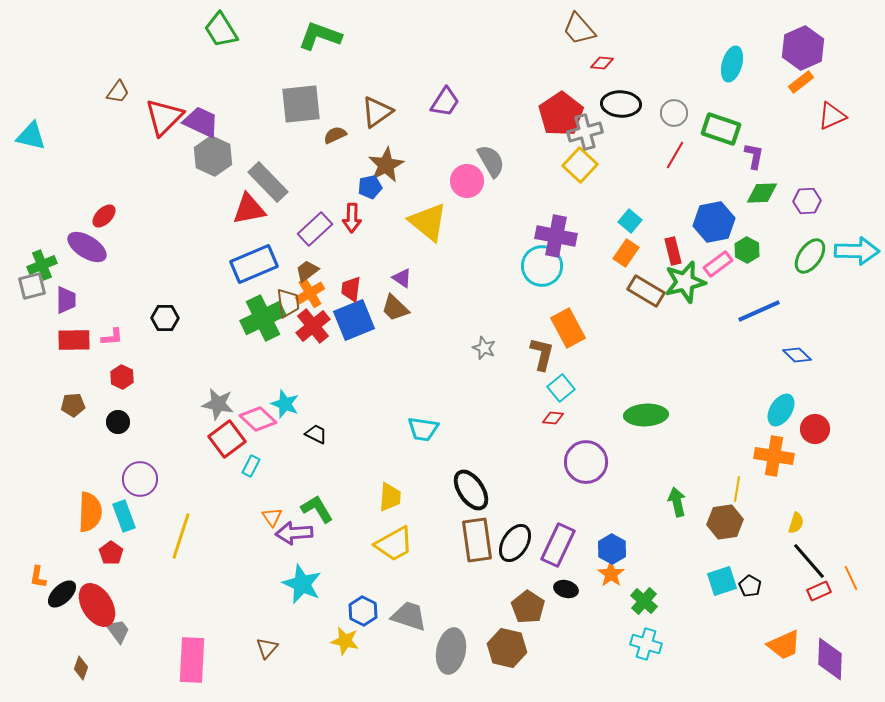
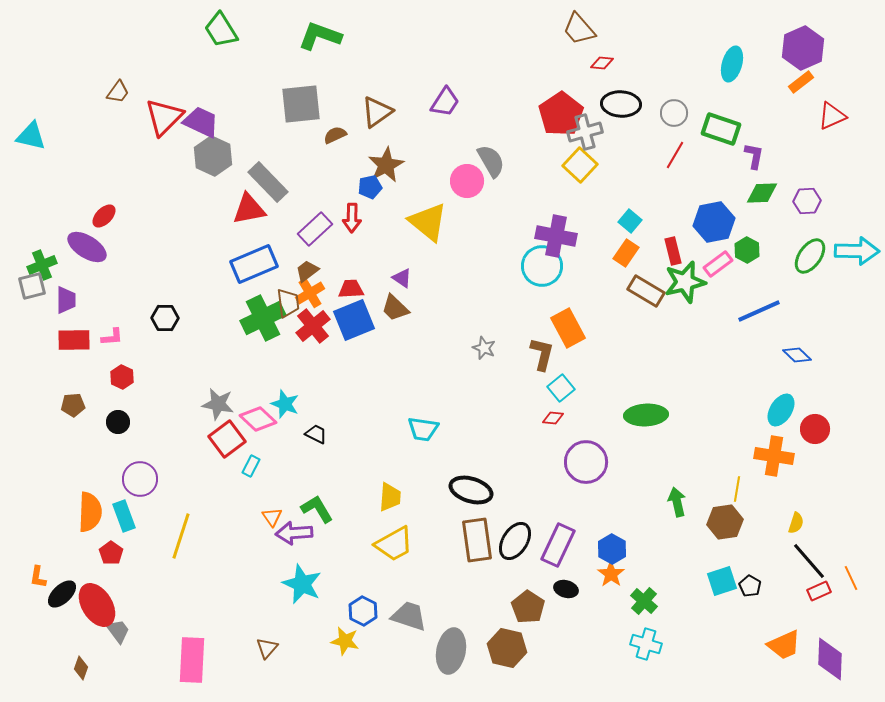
red trapezoid at (351, 289): rotated 80 degrees clockwise
black ellipse at (471, 490): rotated 39 degrees counterclockwise
black ellipse at (515, 543): moved 2 px up
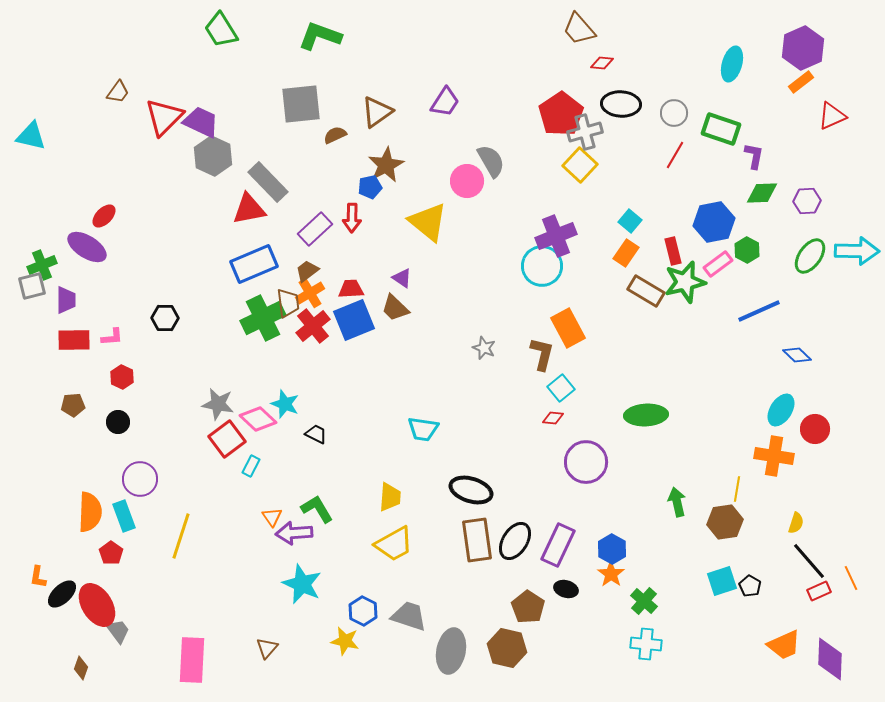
purple cross at (556, 236): rotated 33 degrees counterclockwise
cyan cross at (646, 644): rotated 12 degrees counterclockwise
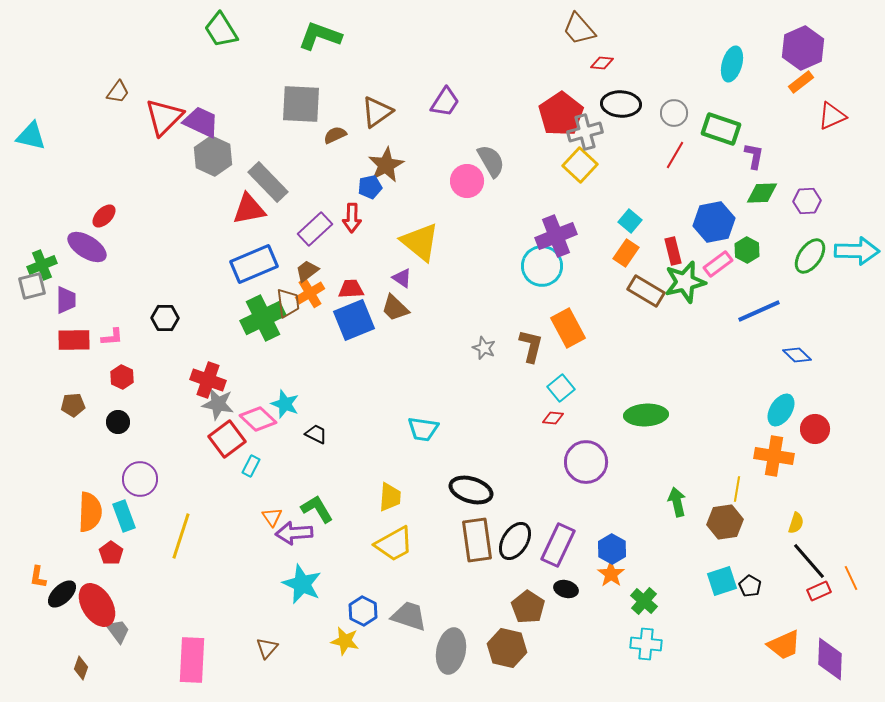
gray square at (301, 104): rotated 9 degrees clockwise
yellow triangle at (428, 222): moved 8 px left, 20 px down
red cross at (313, 326): moved 105 px left, 54 px down; rotated 32 degrees counterclockwise
brown L-shape at (542, 354): moved 11 px left, 8 px up
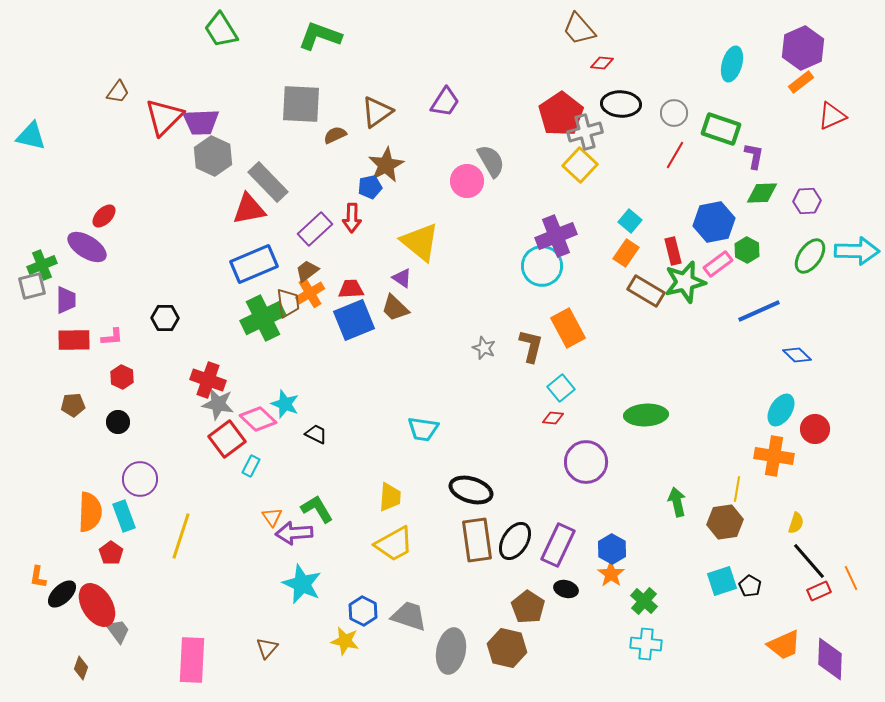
purple trapezoid at (201, 122): rotated 153 degrees clockwise
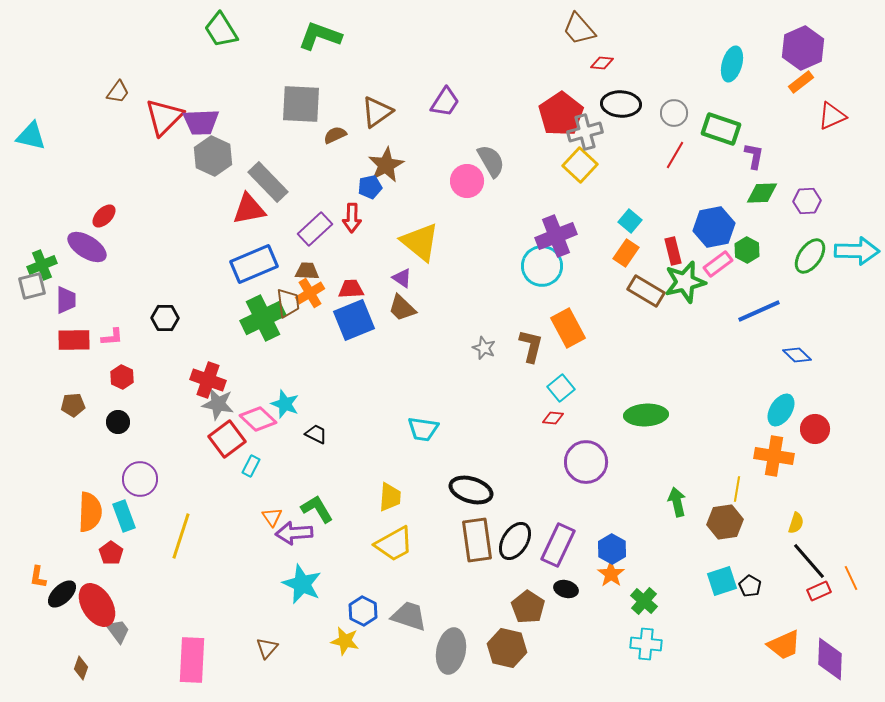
blue hexagon at (714, 222): moved 5 px down
brown trapezoid at (307, 271): rotated 40 degrees clockwise
brown trapezoid at (395, 308): moved 7 px right
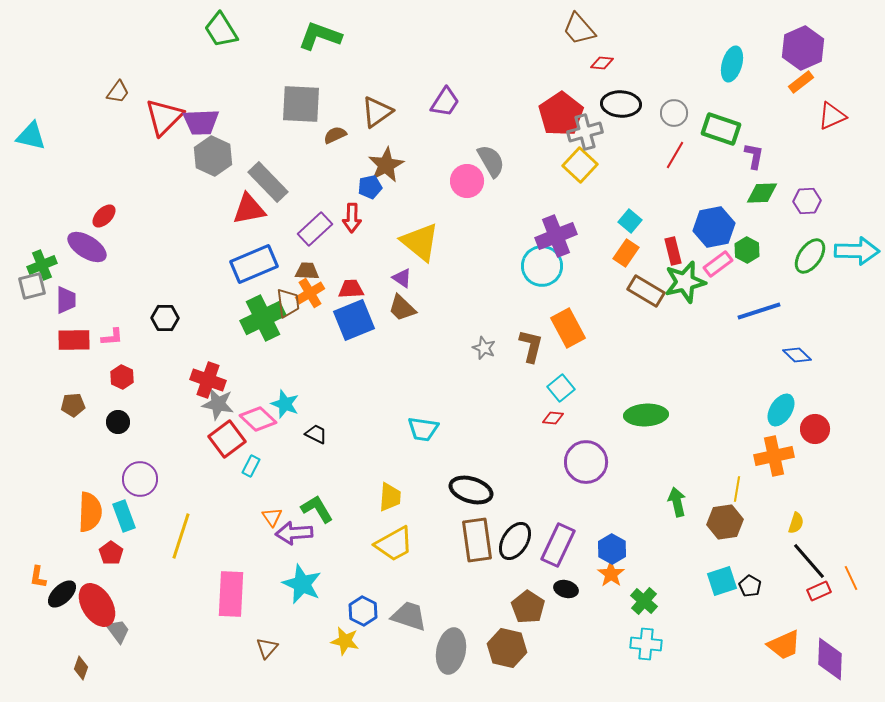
blue line at (759, 311): rotated 6 degrees clockwise
orange cross at (774, 456): rotated 21 degrees counterclockwise
pink rectangle at (192, 660): moved 39 px right, 66 px up
